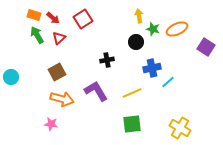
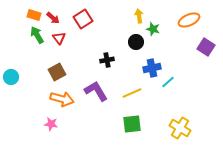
orange ellipse: moved 12 px right, 9 px up
red triangle: rotated 24 degrees counterclockwise
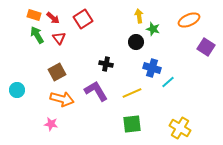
black cross: moved 1 px left, 4 px down; rotated 24 degrees clockwise
blue cross: rotated 30 degrees clockwise
cyan circle: moved 6 px right, 13 px down
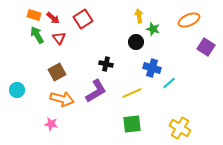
cyan line: moved 1 px right, 1 px down
purple L-shape: rotated 90 degrees clockwise
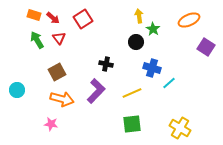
green star: rotated 16 degrees clockwise
green arrow: moved 5 px down
purple L-shape: rotated 15 degrees counterclockwise
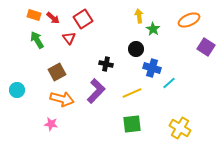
red triangle: moved 10 px right
black circle: moved 7 px down
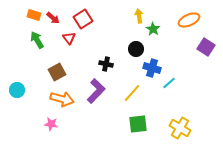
yellow line: rotated 24 degrees counterclockwise
green square: moved 6 px right
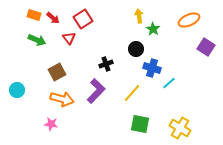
green arrow: rotated 144 degrees clockwise
black cross: rotated 32 degrees counterclockwise
green square: moved 2 px right; rotated 18 degrees clockwise
